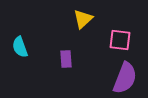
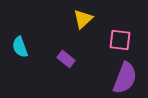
purple rectangle: rotated 48 degrees counterclockwise
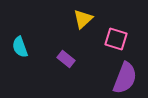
pink square: moved 4 px left, 1 px up; rotated 10 degrees clockwise
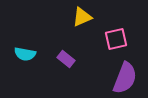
yellow triangle: moved 1 px left, 2 px up; rotated 20 degrees clockwise
pink square: rotated 30 degrees counterclockwise
cyan semicircle: moved 5 px right, 7 px down; rotated 60 degrees counterclockwise
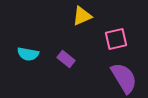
yellow triangle: moved 1 px up
cyan semicircle: moved 3 px right
purple semicircle: moved 1 px left; rotated 52 degrees counterclockwise
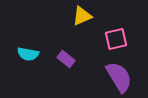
purple semicircle: moved 5 px left, 1 px up
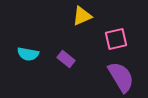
purple semicircle: moved 2 px right
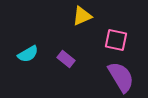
pink square: moved 1 px down; rotated 25 degrees clockwise
cyan semicircle: rotated 40 degrees counterclockwise
